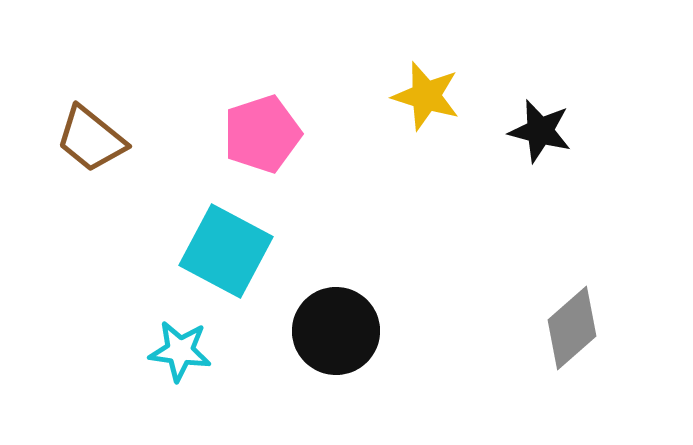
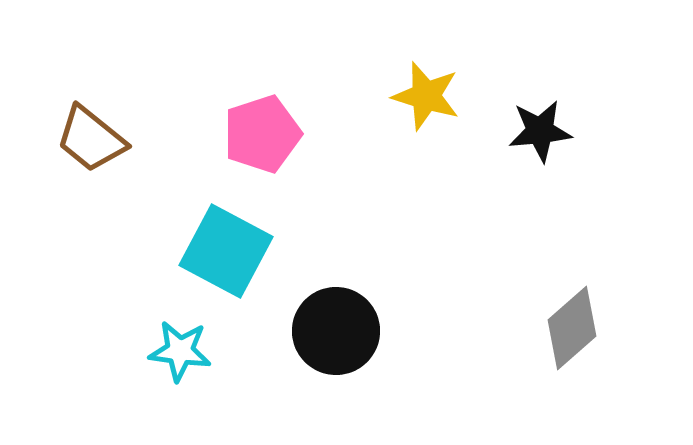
black star: rotated 20 degrees counterclockwise
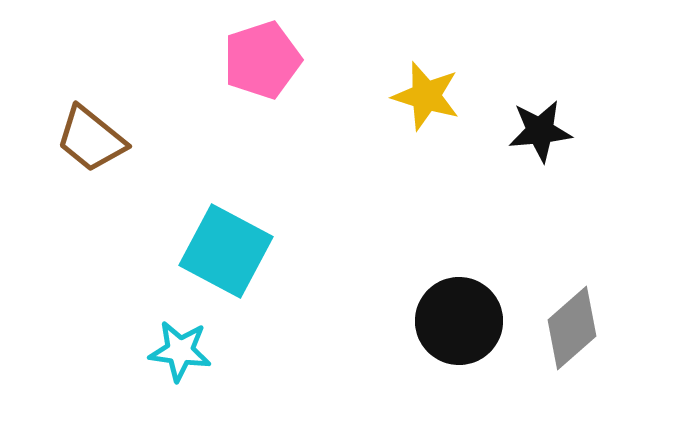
pink pentagon: moved 74 px up
black circle: moved 123 px right, 10 px up
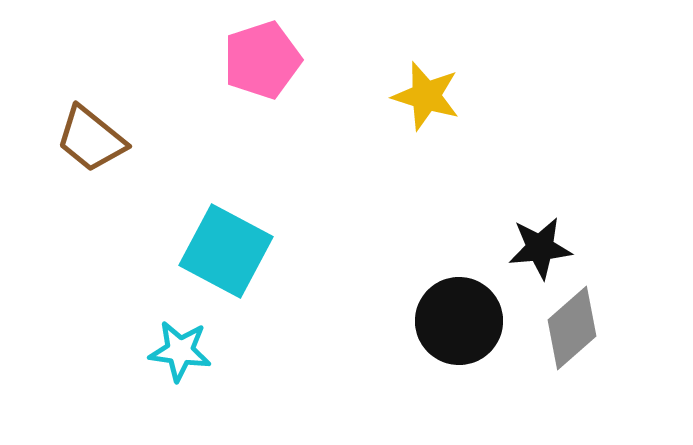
black star: moved 117 px down
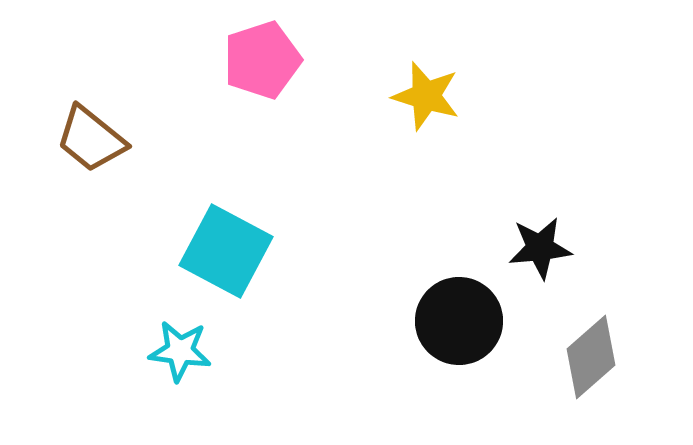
gray diamond: moved 19 px right, 29 px down
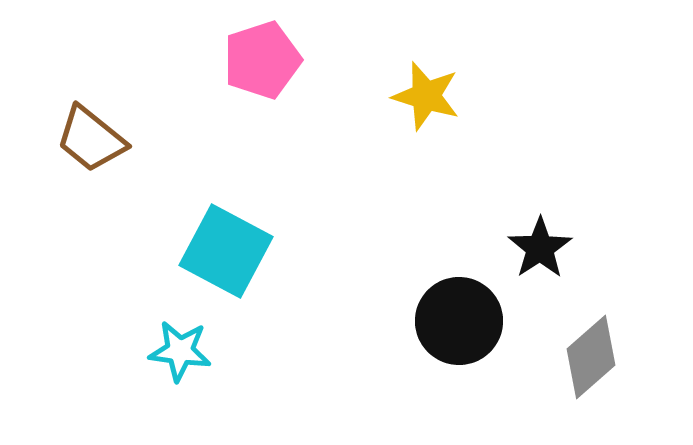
black star: rotated 28 degrees counterclockwise
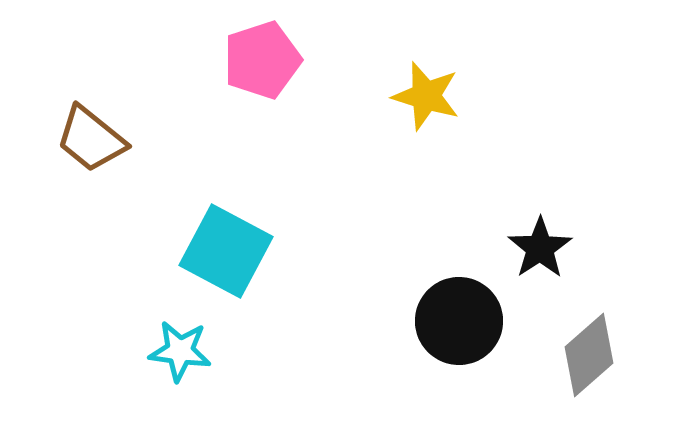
gray diamond: moved 2 px left, 2 px up
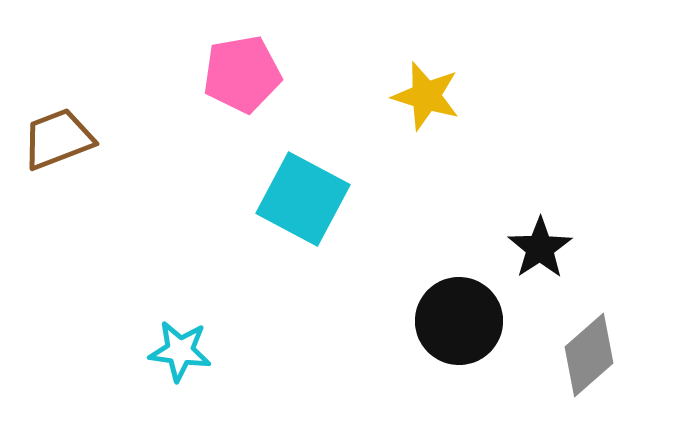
pink pentagon: moved 20 px left, 14 px down; rotated 8 degrees clockwise
brown trapezoid: moved 33 px left; rotated 120 degrees clockwise
cyan square: moved 77 px right, 52 px up
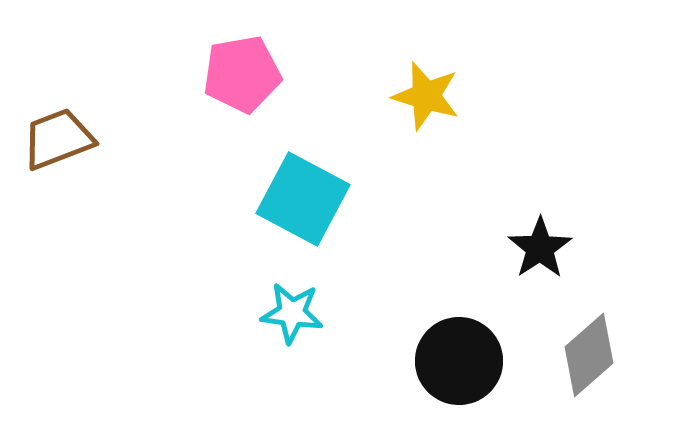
black circle: moved 40 px down
cyan star: moved 112 px right, 38 px up
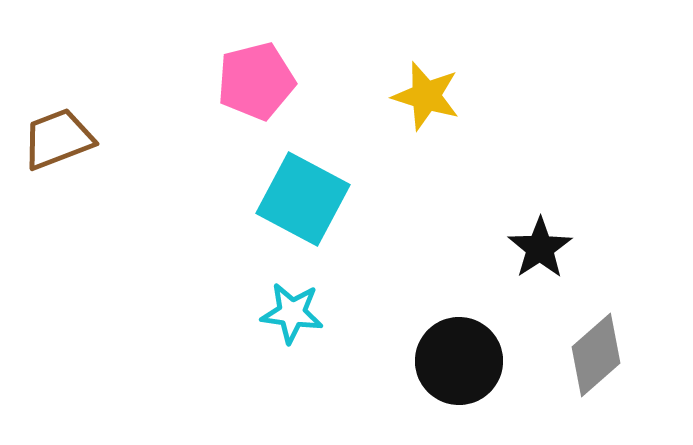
pink pentagon: moved 14 px right, 7 px down; rotated 4 degrees counterclockwise
gray diamond: moved 7 px right
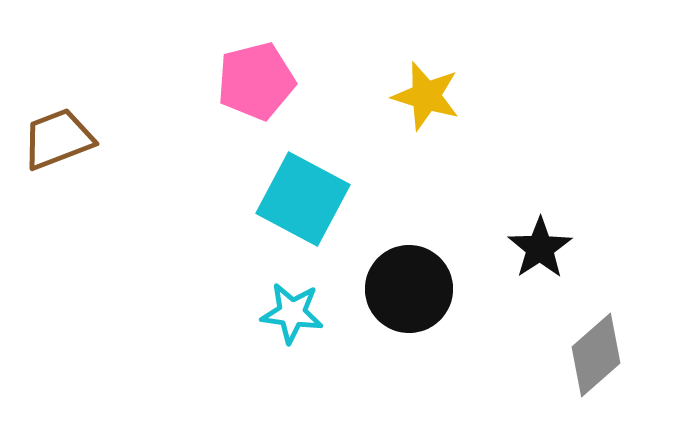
black circle: moved 50 px left, 72 px up
